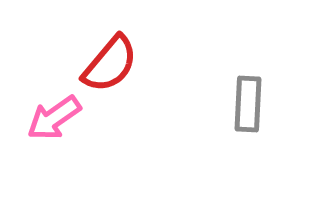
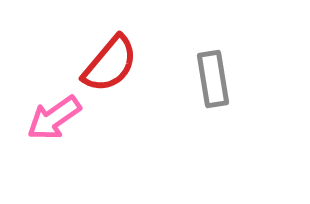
gray rectangle: moved 35 px left, 25 px up; rotated 12 degrees counterclockwise
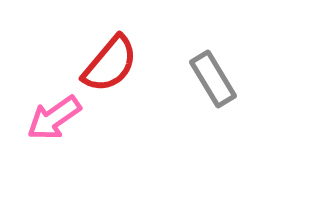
gray rectangle: rotated 22 degrees counterclockwise
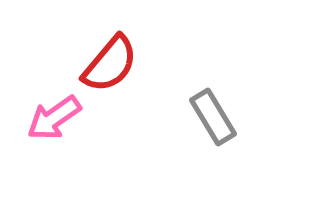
gray rectangle: moved 38 px down
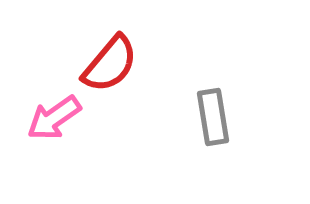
gray rectangle: rotated 22 degrees clockwise
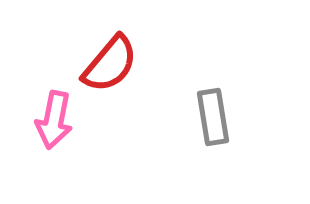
pink arrow: moved 2 px down; rotated 44 degrees counterclockwise
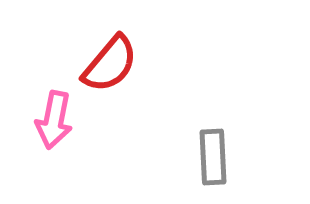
gray rectangle: moved 40 px down; rotated 6 degrees clockwise
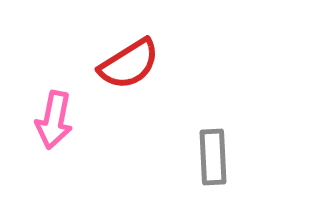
red semicircle: moved 19 px right; rotated 18 degrees clockwise
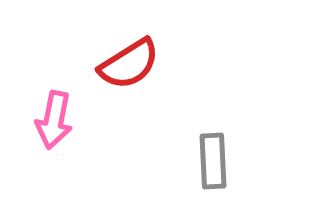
gray rectangle: moved 4 px down
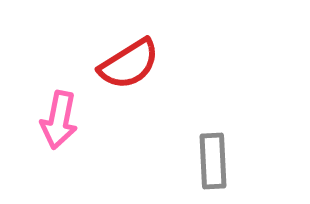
pink arrow: moved 5 px right
